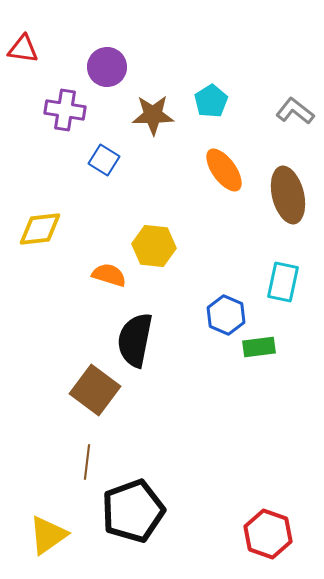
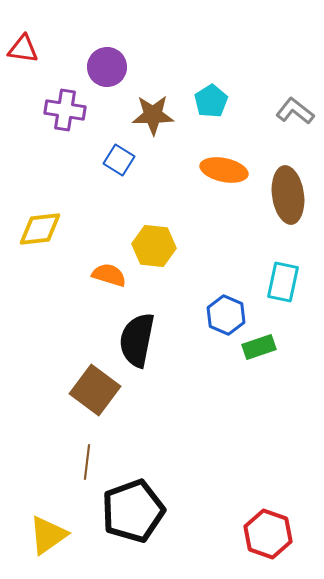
blue square: moved 15 px right
orange ellipse: rotated 42 degrees counterclockwise
brown ellipse: rotated 6 degrees clockwise
black semicircle: moved 2 px right
green rectangle: rotated 12 degrees counterclockwise
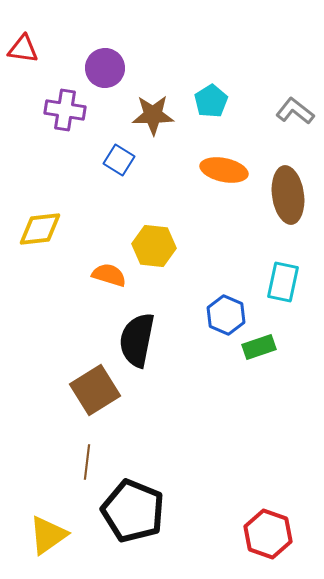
purple circle: moved 2 px left, 1 px down
brown square: rotated 21 degrees clockwise
black pentagon: rotated 30 degrees counterclockwise
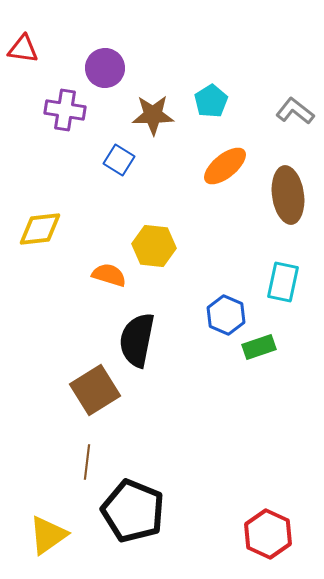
orange ellipse: moved 1 px right, 4 px up; rotated 51 degrees counterclockwise
red hexagon: rotated 6 degrees clockwise
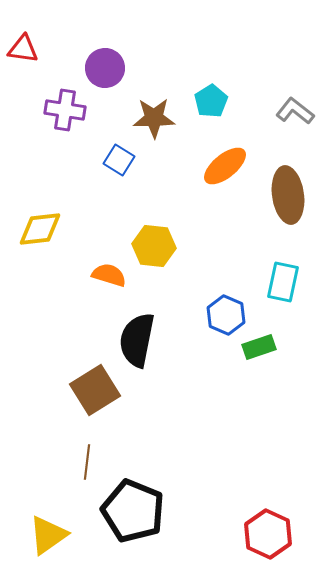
brown star: moved 1 px right, 3 px down
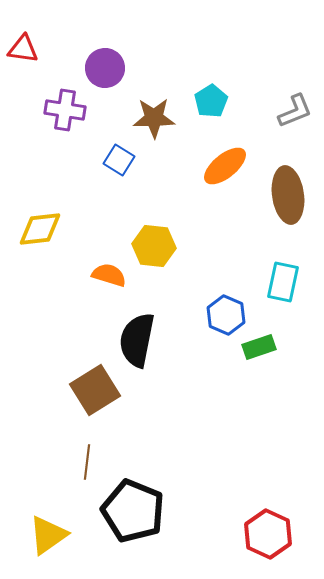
gray L-shape: rotated 120 degrees clockwise
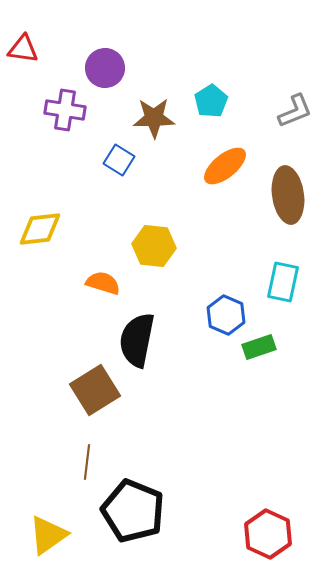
orange semicircle: moved 6 px left, 8 px down
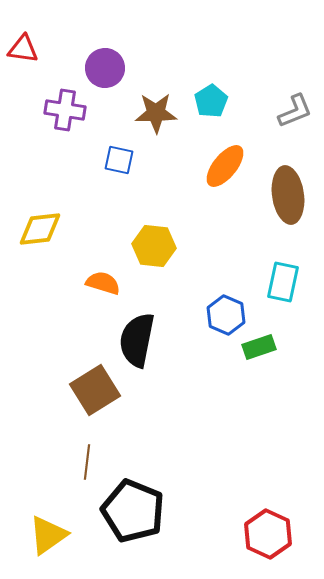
brown star: moved 2 px right, 5 px up
blue square: rotated 20 degrees counterclockwise
orange ellipse: rotated 12 degrees counterclockwise
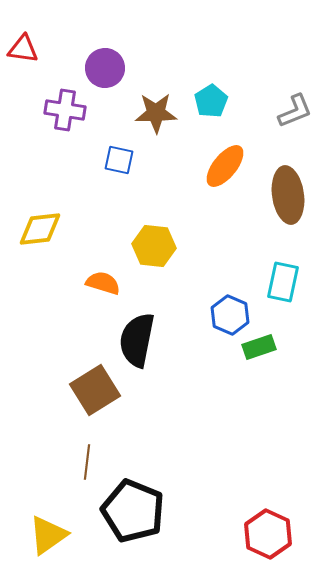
blue hexagon: moved 4 px right
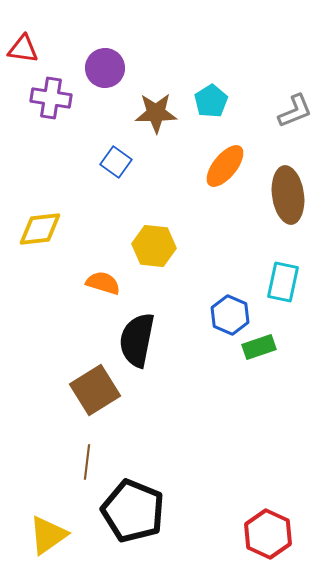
purple cross: moved 14 px left, 12 px up
blue square: moved 3 px left, 2 px down; rotated 24 degrees clockwise
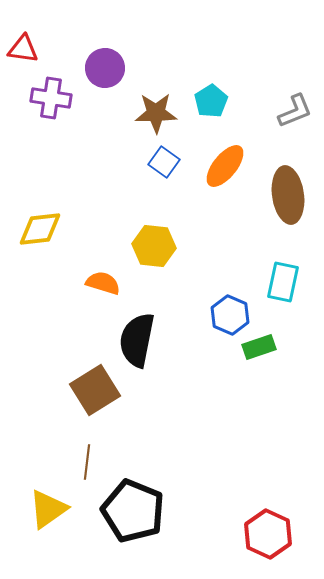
blue square: moved 48 px right
yellow triangle: moved 26 px up
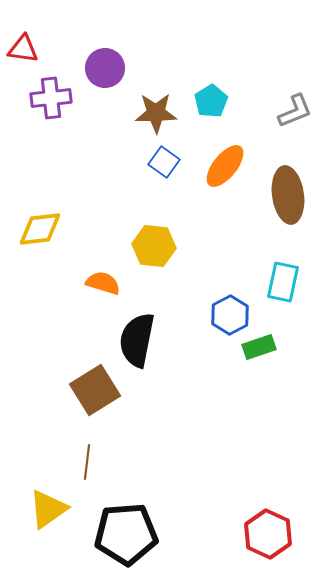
purple cross: rotated 15 degrees counterclockwise
blue hexagon: rotated 9 degrees clockwise
black pentagon: moved 7 px left, 23 px down; rotated 26 degrees counterclockwise
